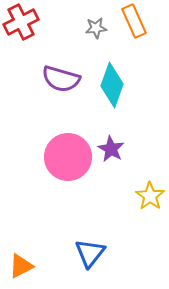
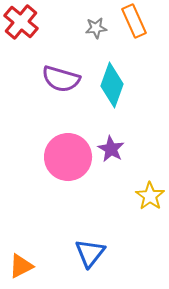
red cross: rotated 24 degrees counterclockwise
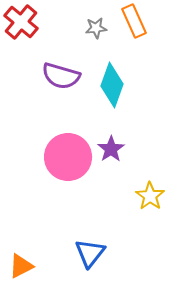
purple semicircle: moved 3 px up
purple star: rotated 8 degrees clockwise
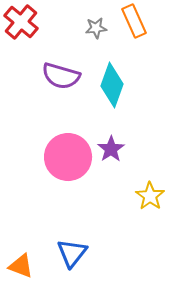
blue triangle: moved 18 px left
orange triangle: rotated 48 degrees clockwise
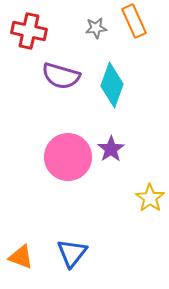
red cross: moved 8 px right, 9 px down; rotated 28 degrees counterclockwise
yellow star: moved 2 px down
orange triangle: moved 9 px up
